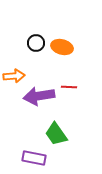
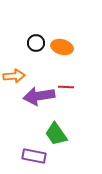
red line: moved 3 px left
purple rectangle: moved 2 px up
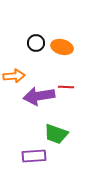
green trapezoid: rotated 35 degrees counterclockwise
purple rectangle: rotated 15 degrees counterclockwise
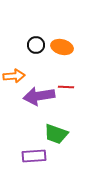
black circle: moved 2 px down
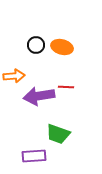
green trapezoid: moved 2 px right
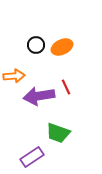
orange ellipse: rotated 40 degrees counterclockwise
red line: rotated 63 degrees clockwise
green trapezoid: moved 1 px up
purple rectangle: moved 2 px left, 1 px down; rotated 30 degrees counterclockwise
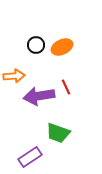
purple rectangle: moved 2 px left
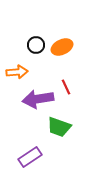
orange arrow: moved 3 px right, 4 px up
purple arrow: moved 1 px left, 3 px down
green trapezoid: moved 1 px right, 6 px up
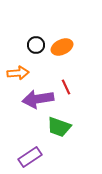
orange arrow: moved 1 px right, 1 px down
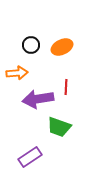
black circle: moved 5 px left
orange arrow: moved 1 px left
red line: rotated 28 degrees clockwise
